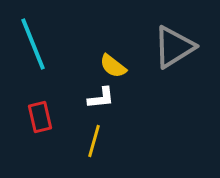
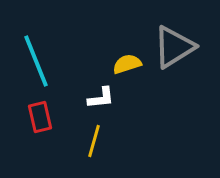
cyan line: moved 3 px right, 17 px down
yellow semicircle: moved 14 px right, 2 px up; rotated 124 degrees clockwise
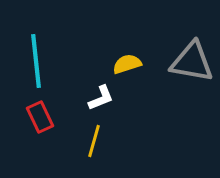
gray triangle: moved 18 px right, 15 px down; rotated 42 degrees clockwise
cyan line: rotated 16 degrees clockwise
white L-shape: rotated 16 degrees counterclockwise
red rectangle: rotated 12 degrees counterclockwise
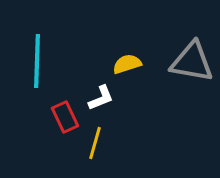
cyan line: moved 1 px right; rotated 8 degrees clockwise
red rectangle: moved 25 px right
yellow line: moved 1 px right, 2 px down
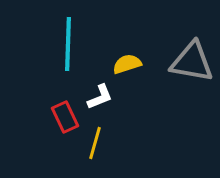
cyan line: moved 31 px right, 17 px up
white L-shape: moved 1 px left, 1 px up
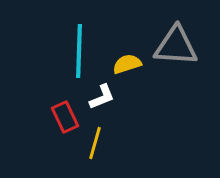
cyan line: moved 11 px right, 7 px down
gray triangle: moved 16 px left, 16 px up; rotated 6 degrees counterclockwise
white L-shape: moved 2 px right
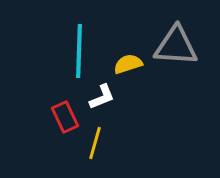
yellow semicircle: moved 1 px right
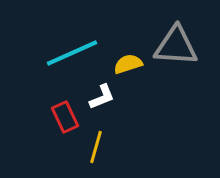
cyan line: moved 7 px left, 2 px down; rotated 64 degrees clockwise
yellow line: moved 1 px right, 4 px down
